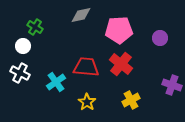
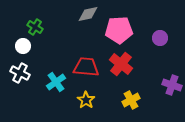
gray diamond: moved 7 px right, 1 px up
yellow star: moved 1 px left, 2 px up
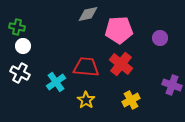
green cross: moved 18 px left; rotated 21 degrees counterclockwise
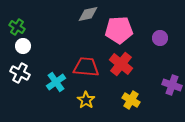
green cross: rotated 21 degrees clockwise
yellow cross: rotated 30 degrees counterclockwise
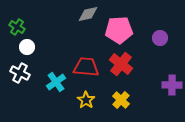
white circle: moved 4 px right, 1 px down
purple cross: rotated 18 degrees counterclockwise
yellow cross: moved 10 px left; rotated 12 degrees clockwise
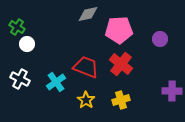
purple circle: moved 1 px down
white circle: moved 3 px up
red trapezoid: rotated 16 degrees clockwise
white cross: moved 6 px down
purple cross: moved 6 px down
yellow cross: rotated 30 degrees clockwise
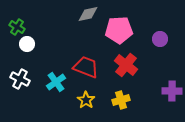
red cross: moved 5 px right, 1 px down
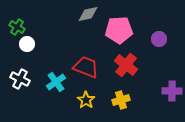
purple circle: moved 1 px left
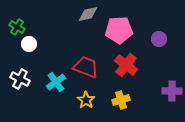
white circle: moved 2 px right
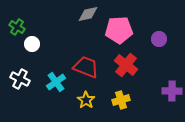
white circle: moved 3 px right
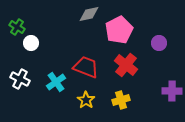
gray diamond: moved 1 px right
pink pentagon: rotated 24 degrees counterclockwise
purple circle: moved 4 px down
white circle: moved 1 px left, 1 px up
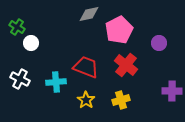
cyan cross: rotated 30 degrees clockwise
